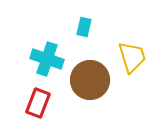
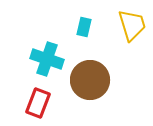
yellow trapezoid: moved 32 px up
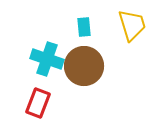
cyan rectangle: rotated 18 degrees counterclockwise
brown circle: moved 6 px left, 14 px up
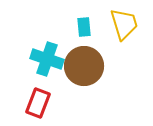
yellow trapezoid: moved 8 px left, 1 px up
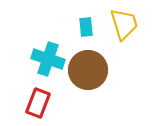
cyan rectangle: moved 2 px right
cyan cross: moved 1 px right
brown circle: moved 4 px right, 4 px down
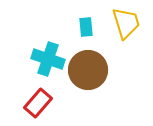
yellow trapezoid: moved 2 px right, 1 px up
red rectangle: rotated 20 degrees clockwise
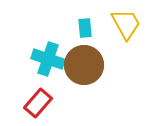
yellow trapezoid: moved 1 px down; rotated 12 degrees counterclockwise
cyan rectangle: moved 1 px left, 1 px down
brown circle: moved 4 px left, 5 px up
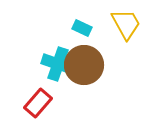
cyan rectangle: moved 3 px left; rotated 60 degrees counterclockwise
cyan cross: moved 10 px right, 5 px down
